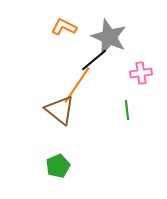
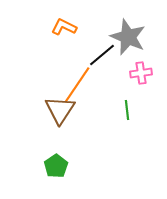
gray star: moved 19 px right
black line: moved 8 px right, 5 px up
brown triangle: rotated 24 degrees clockwise
green pentagon: moved 2 px left; rotated 10 degrees counterclockwise
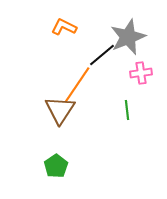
gray star: rotated 27 degrees clockwise
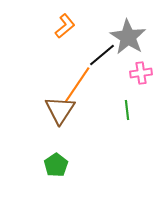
orange L-shape: moved 1 px right, 1 px up; rotated 115 degrees clockwise
gray star: rotated 18 degrees counterclockwise
green pentagon: moved 1 px up
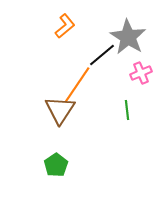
pink cross: rotated 15 degrees counterclockwise
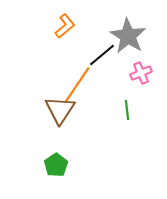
gray star: moved 1 px up
